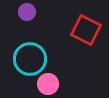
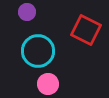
cyan circle: moved 8 px right, 8 px up
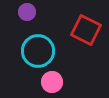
pink circle: moved 4 px right, 2 px up
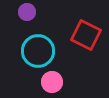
red square: moved 5 px down
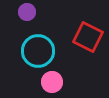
red square: moved 2 px right, 2 px down
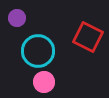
purple circle: moved 10 px left, 6 px down
pink circle: moved 8 px left
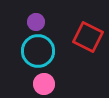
purple circle: moved 19 px right, 4 px down
pink circle: moved 2 px down
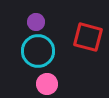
red square: rotated 12 degrees counterclockwise
pink circle: moved 3 px right
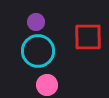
red square: rotated 16 degrees counterclockwise
pink circle: moved 1 px down
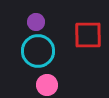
red square: moved 2 px up
